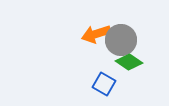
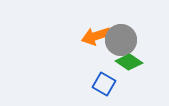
orange arrow: moved 2 px down
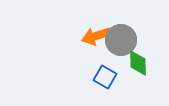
green diamond: moved 9 px right, 1 px down; rotated 56 degrees clockwise
blue square: moved 1 px right, 7 px up
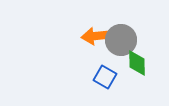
orange arrow: rotated 12 degrees clockwise
green diamond: moved 1 px left
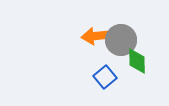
green diamond: moved 2 px up
blue square: rotated 20 degrees clockwise
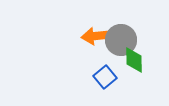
green diamond: moved 3 px left, 1 px up
